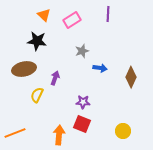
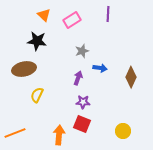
purple arrow: moved 23 px right
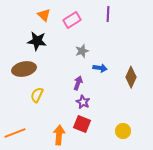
purple arrow: moved 5 px down
purple star: rotated 24 degrees clockwise
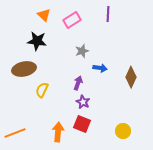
yellow semicircle: moved 5 px right, 5 px up
orange arrow: moved 1 px left, 3 px up
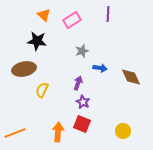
brown diamond: rotated 50 degrees counterclockwise
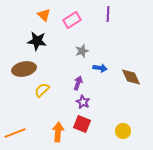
yellow semicircle: rotated 21 degrees clockwise
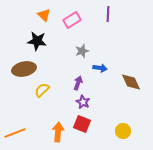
brown diamond: moved 5 px down
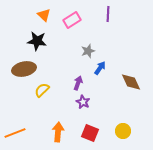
gray star: moved 6 px right
blue arrow: rotated 64 degrees counterclockwise
red square: moved 8 px right, 9 px down
